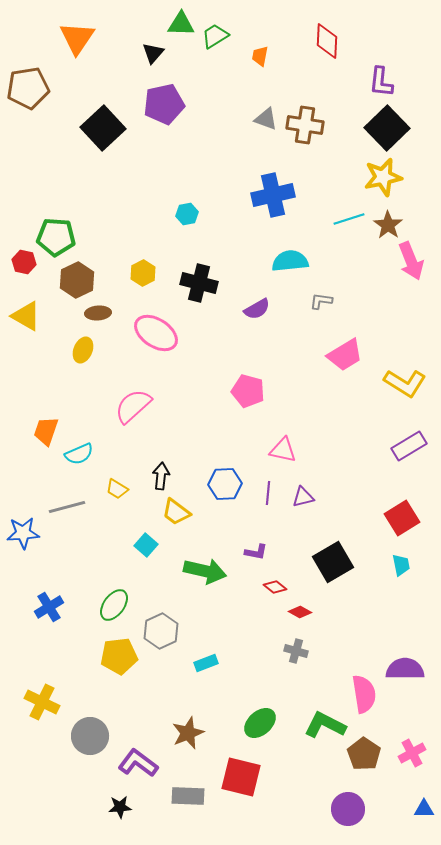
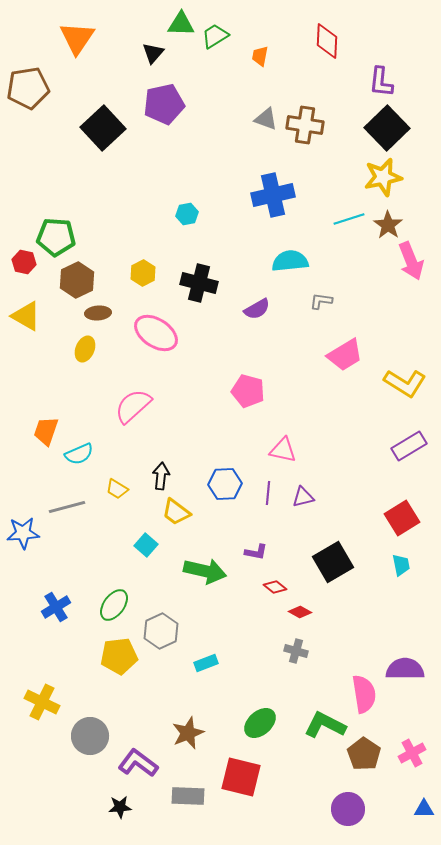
yellow ellipse at (83, 350): moved 2 px right, 1 px up
blue cross at (49, 607): moved 7 px right
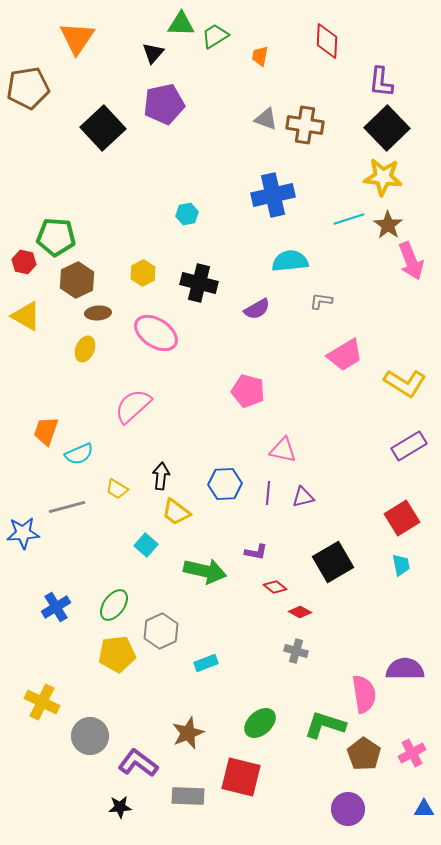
yellow star at (383, 177): rotated 18 degrees clockwise
yellow pentagon at (119, 656): moved 2 px left, 2 px up
green L-shape at (325, 725): rotated 9 degrees counterclockwise
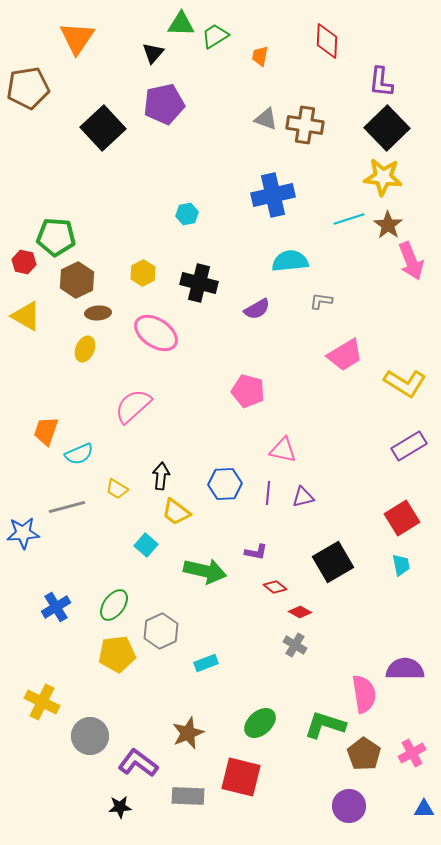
gray cross at (296, 651): moved 1 px left, 6 px up; rotated 15 degrees clockwise
purple circle at (348, 809): moved 1 px right, 3 px up
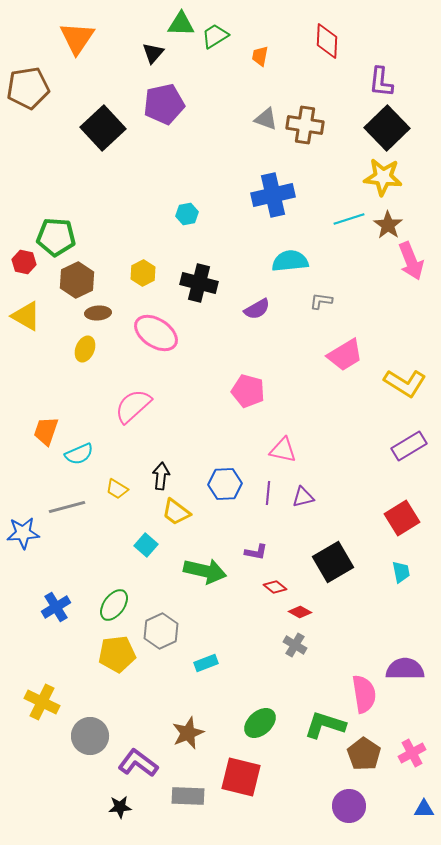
cyan trapezoid at (401, 565): moved 7 px down
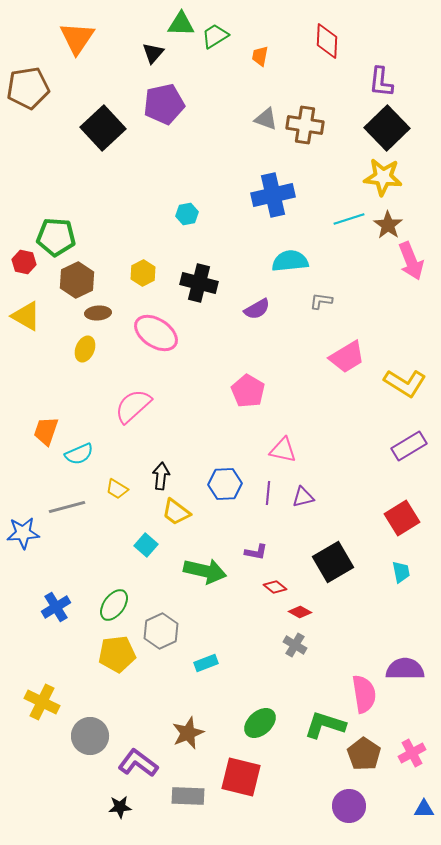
pink trapezoid at (345, 355): moved 2 px right, 2 px down
pink pentagon at (248, 391): rotated 16 degrees clockwise
